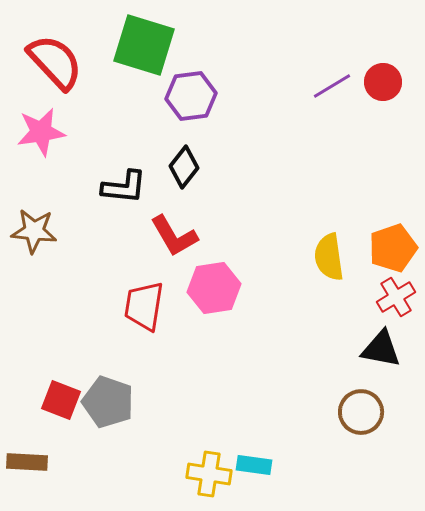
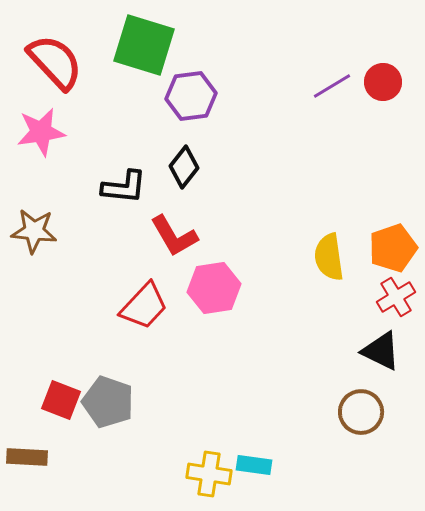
red trapezoid: rotated 146 degrees counterclockwise
black triangle: moved 2 px down; rotated 15 degrees clockwise
brown rectangle: moved 5 px up
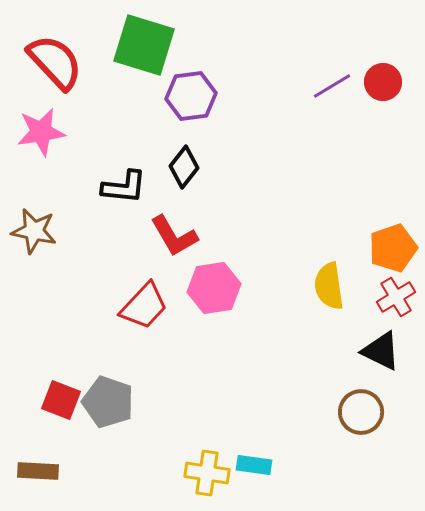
brown star: rotated 6 degrees clockwise
yellow semicircle: moved 29 px down
brown rectangle: moved 11 px right, 14 px down
yellow cross: moved 2 px left, 1 px up
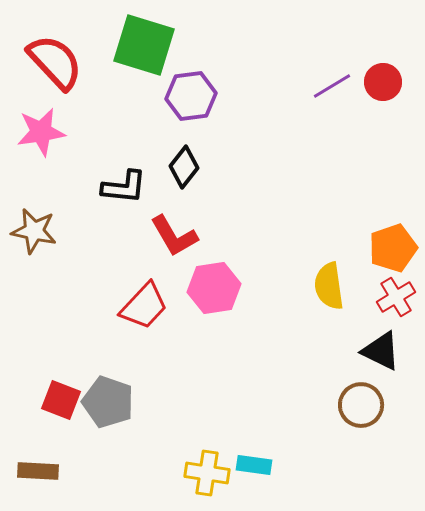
brown circle: moved 7 px up
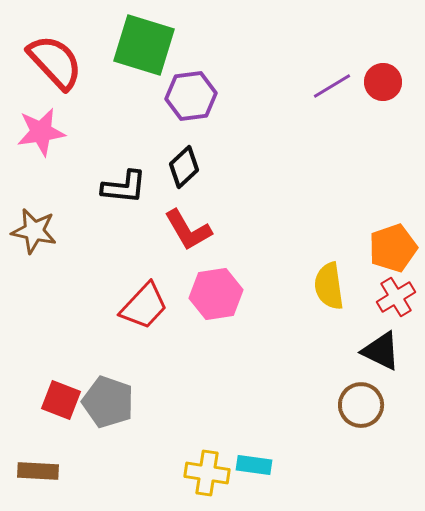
black diamond: rotated 9 degrees clockwise
red L-shape: moved 14 px right, 6 px up
pink hexagon: moved 2 px right, 6 px down
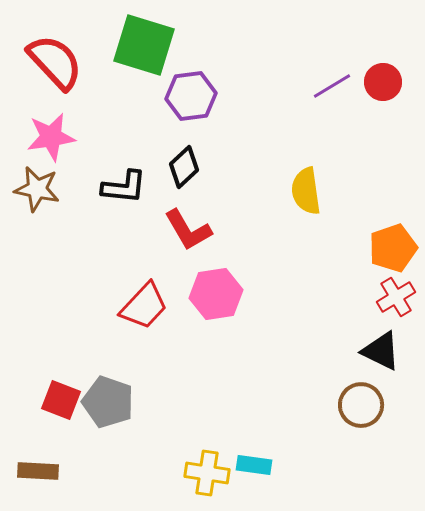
pink star: moved 10 px right, 5 px down
brown star: moved 3 px right, 42 px up
yellow semicircle: moved 23 px left, 95 px up
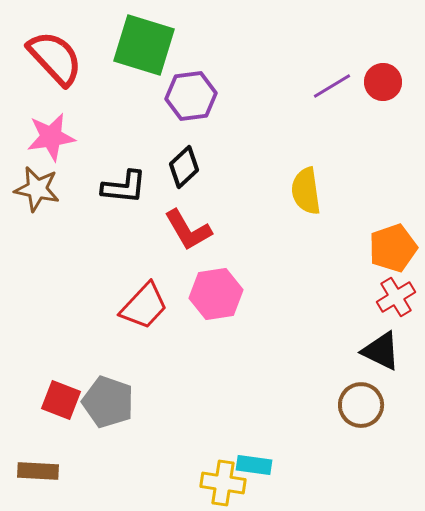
red semicircle: moved 4 px up
yellow cross: moved 16 px right, 10 px down
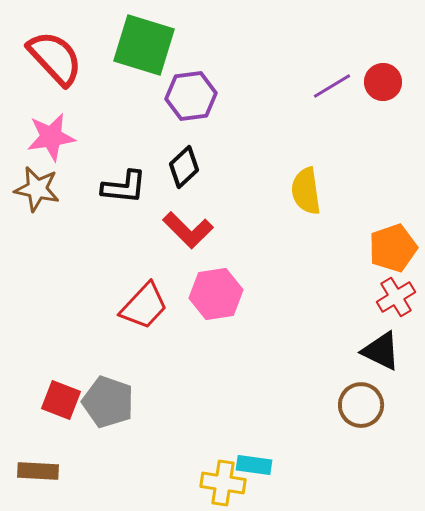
red L-shape: rotated 15 degrees counterclockwise
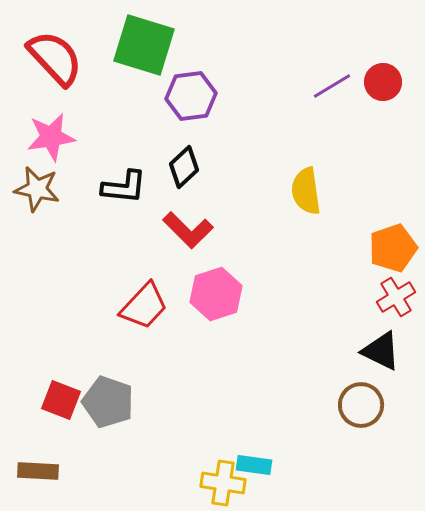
pink hexagon: rotated 9 degrees counterclockwise
